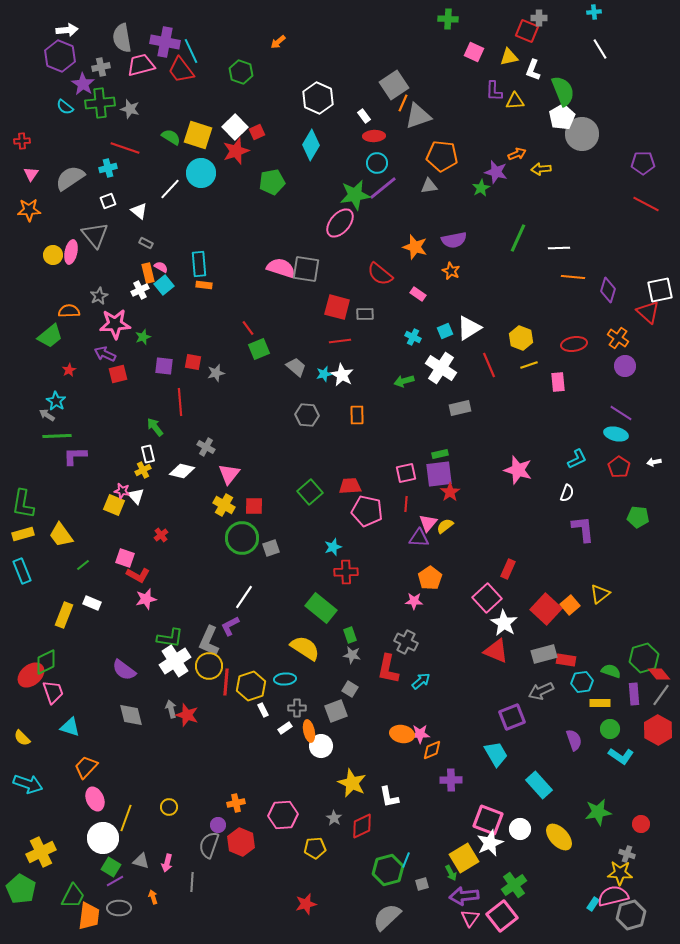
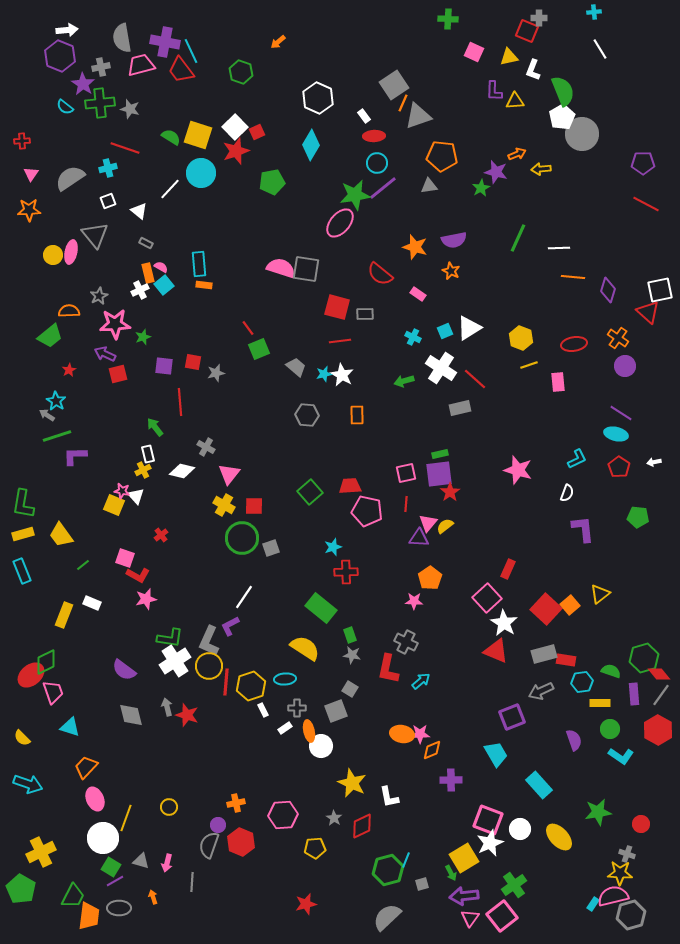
red line at (489, 365): moved 14 px left, 14 px down; rotated 25 degrees counterclockwise
green line at (57, 436): rotated 16 degrees counterclockwise
gray arrow at (171, 709): moved 4 px left, 2 px up
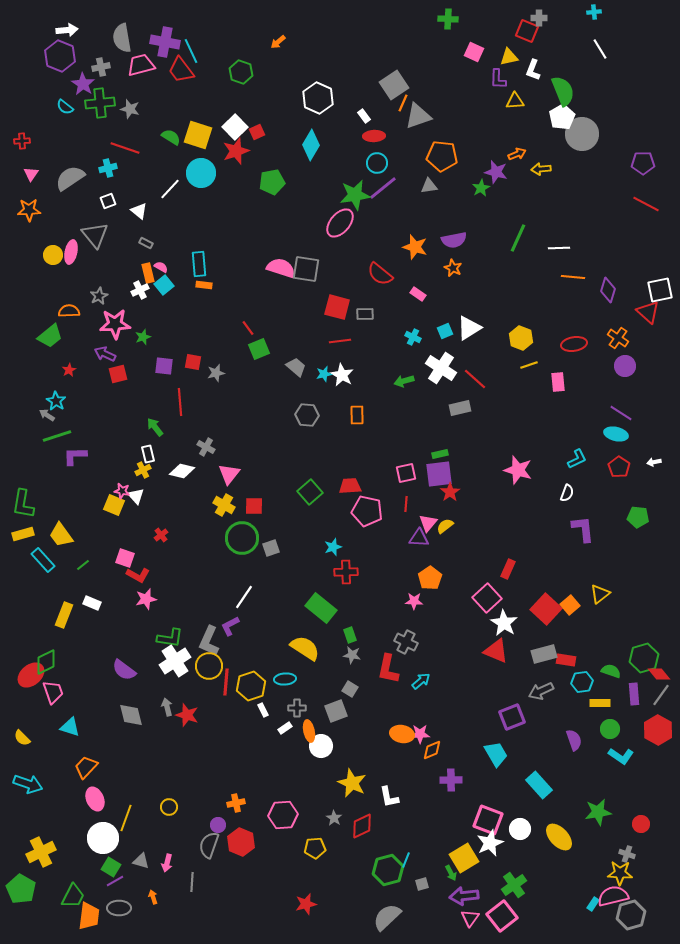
purple L-shape at (494, 91): moved 4 px right, 12 px up
orange star at (451, 271): moved 2 px right, 3 px up
cyan rectangle at (22, 571): moved 21 px right, 11 px up; rotated 20 degrees counterclockwise
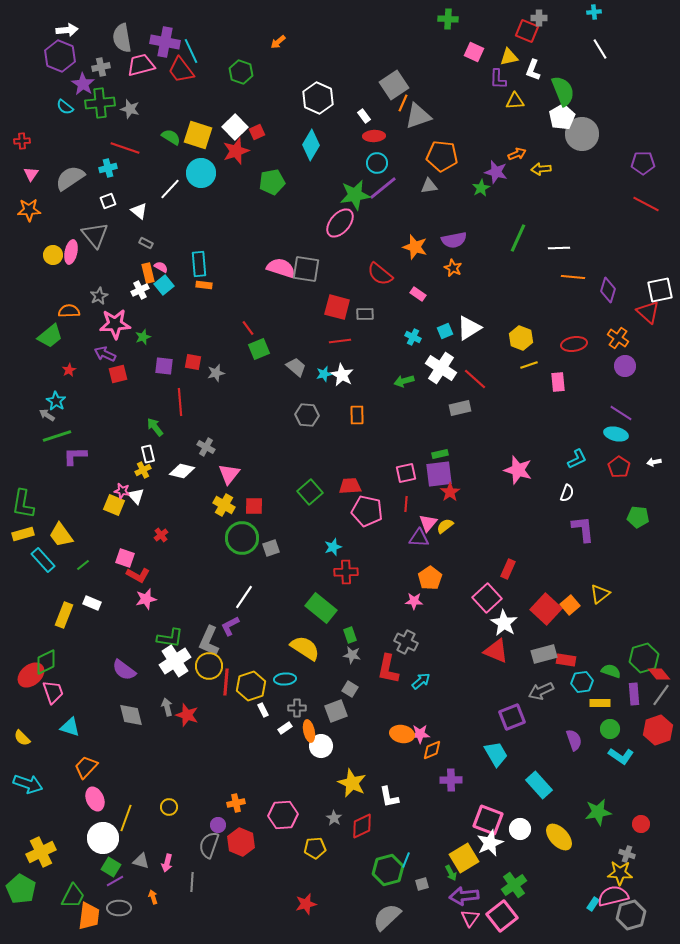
red hexagon at (658, 730): rotated 12 degrees clockwise
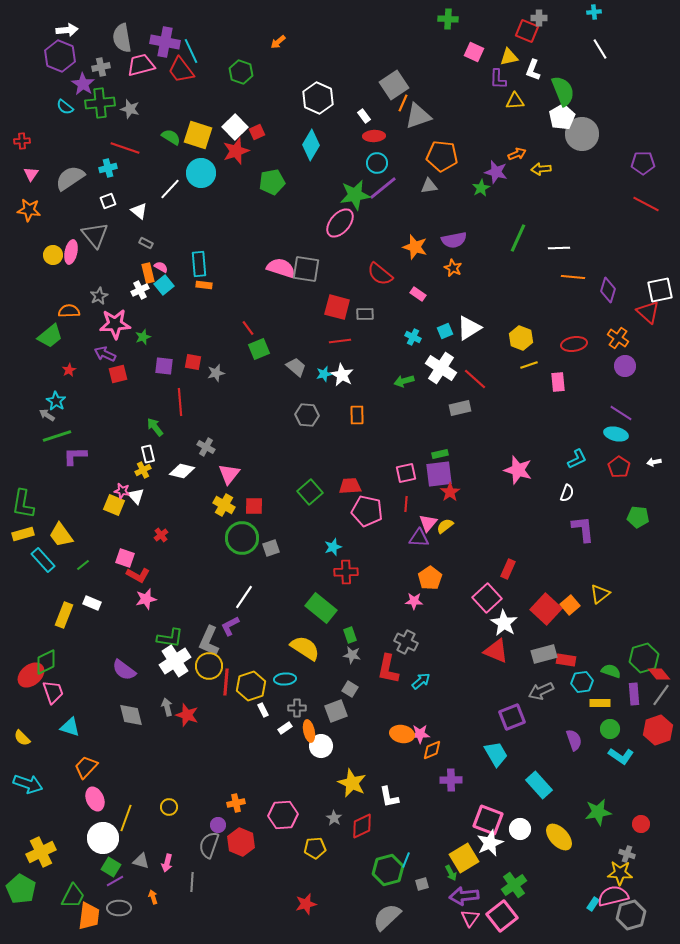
orange star at (29, 210): rotated 10 degrees clockwise
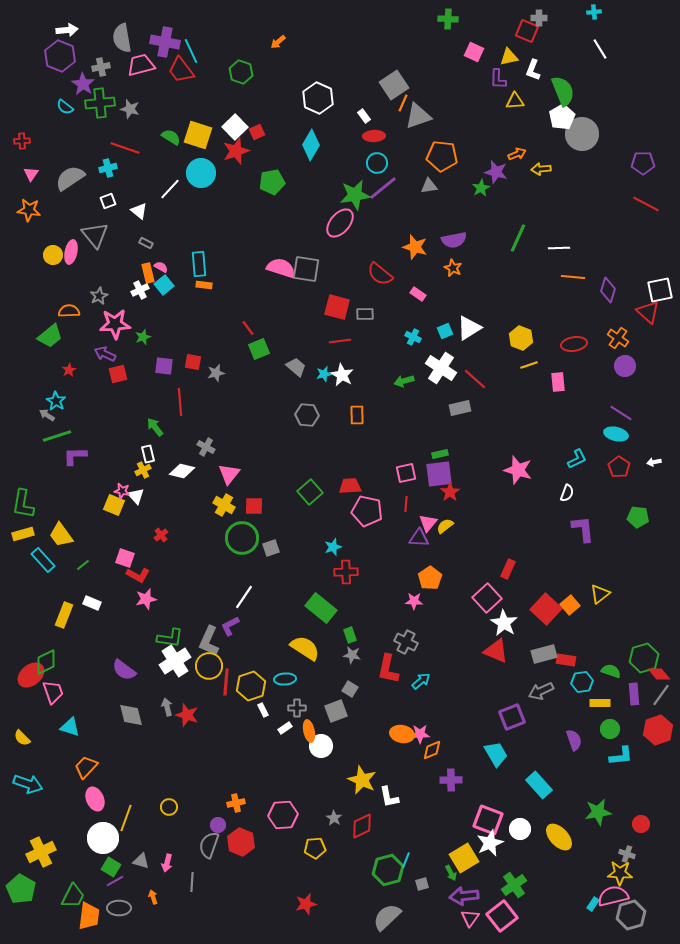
cyan L-shape at (621, 756): rotated 40 degrees counterclockwise
yellow star at (352, 783): moved 10 px right, 3 px up
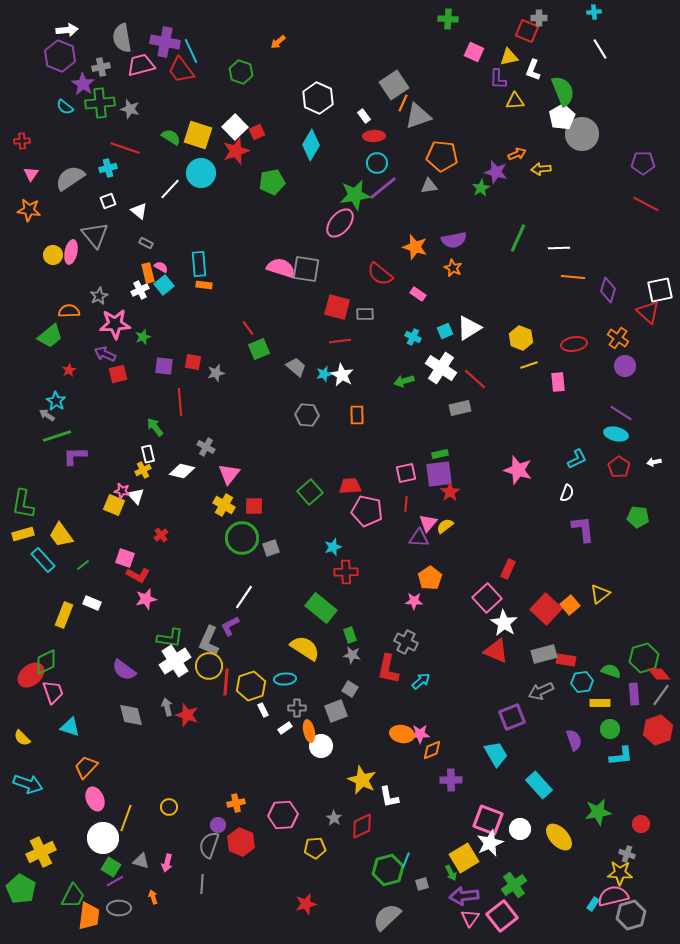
gray line at (192, 882): moved 10 px right, 2 px down
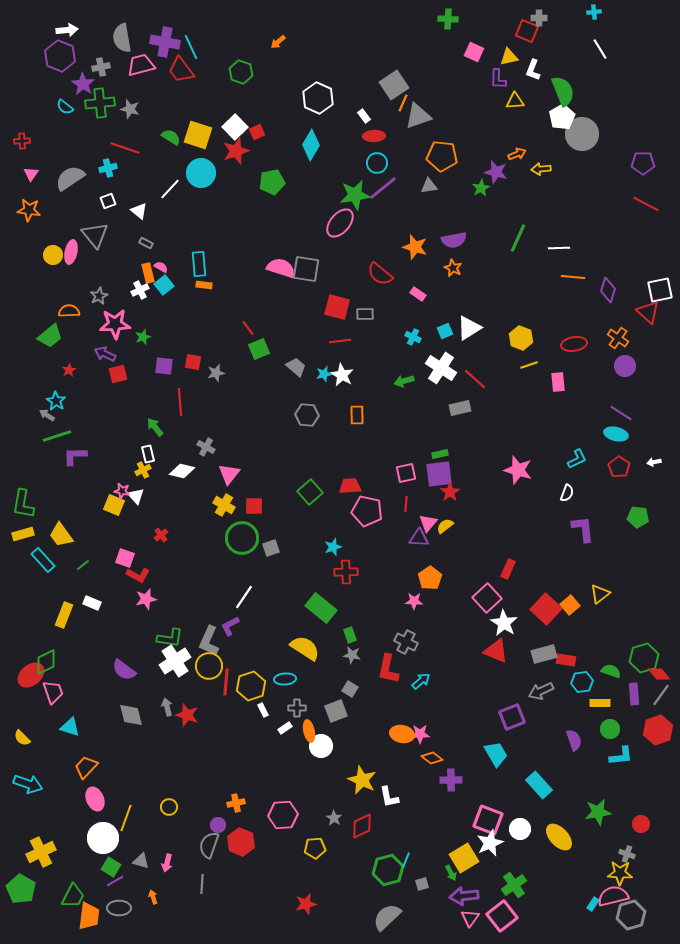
cyan line at (191, 51): moved 4 px up
orange diamond at (432, 750): moved 8 px down; rotated 60 degrees clockwise
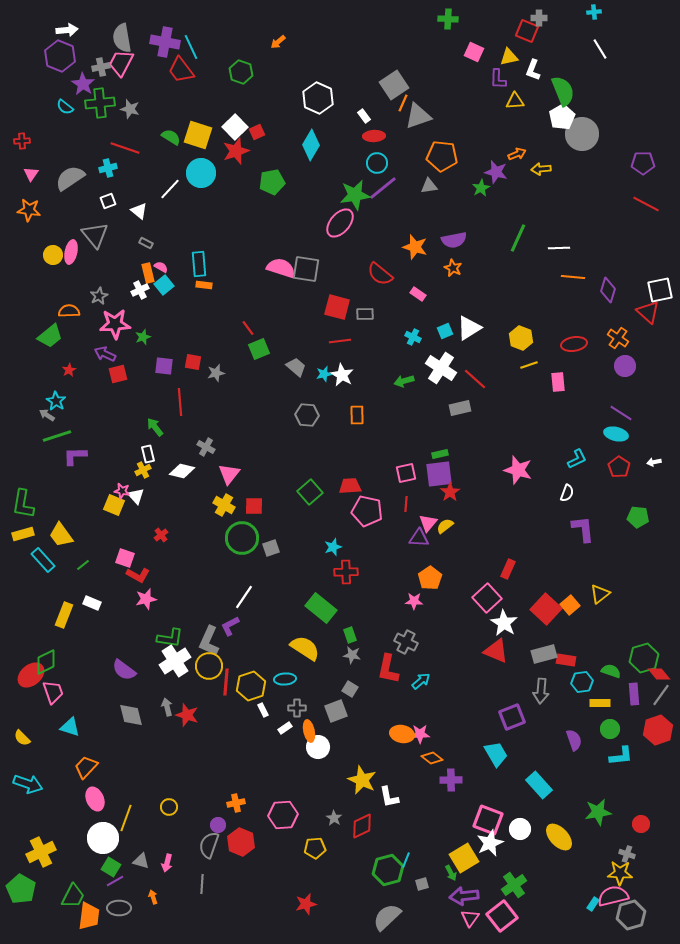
pink trapezoid at (141, 65): moved 20 px left, 2 px up; rotated 48 degrees counterclockwise
gray arrow at (541, 691): rotated 60 degrees counterclockwise
white circle at (321, 746): moved 3 px left, 1 px down
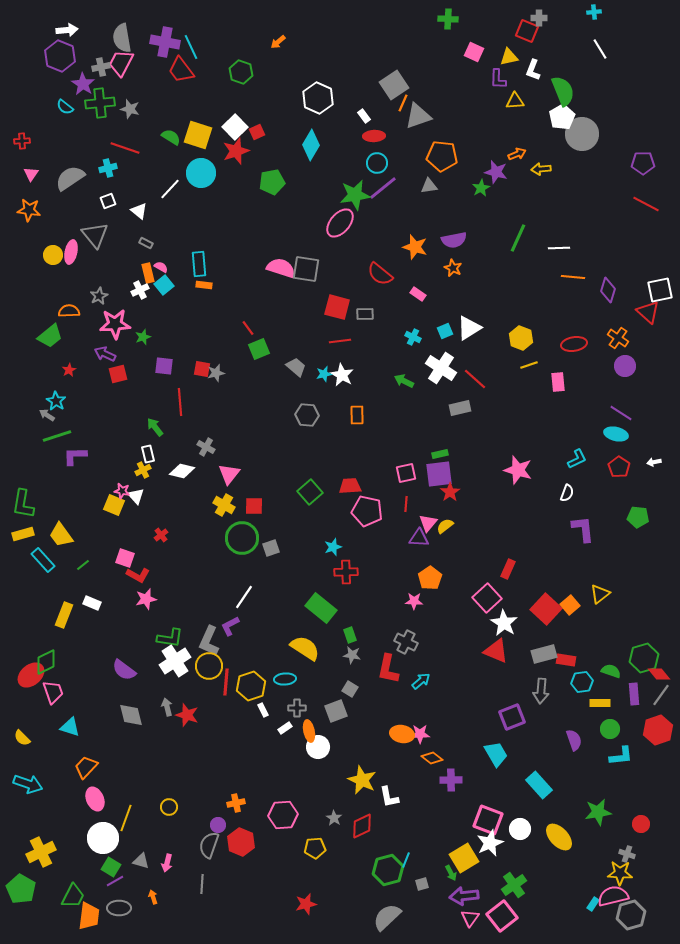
red square at (193, 362): moved 9 px right, 7 px down
green arrow at (404, 381): rotated 42 degrees clockwise
